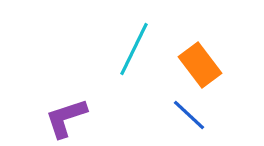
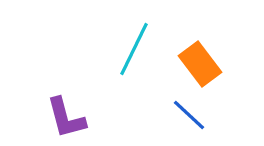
orange rectangle: moved 1 px up
purple L-shape: rotated 87 degrees counterclockwise
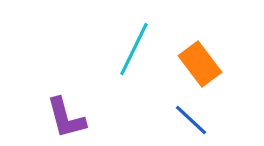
blue line: moved 2 px right, 5 px down
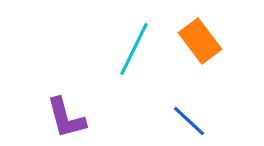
orange rectangle: moved 23 px up
blue line: moved 2 px left, 1 px down
